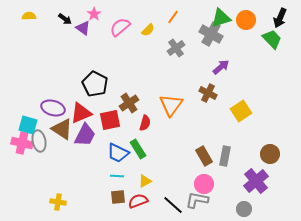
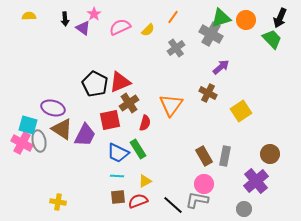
black arrow at (65, 19): rotated 48 degrees clockwise
pink semicircle at (120, 27): rotated 15 degrees clockwise
red triangle at (81, 113): moved 39 px right, 31 px up
pink cross at (22, 143): rotated 15 degrees clockwise
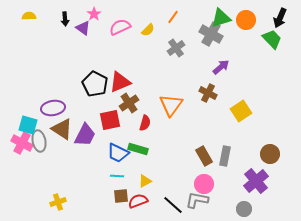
purple ellipse at (53, 108): rotated 25 degrees counterclockwise
green rectangle at (138, 149): rotated 42 degrees counterclockwise
brown square at (118, 197): moved 3 px right, 1 px up
yellow cross at (58, 202): rotated 28 degrees counterclockwise
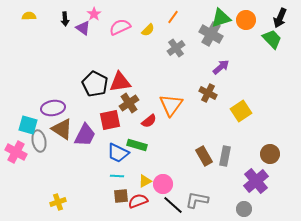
red triangle at (120, 82): rotated 15 degrees clockwise
red semicircle at (145, 123): moved 4 px right, 2 px up; rotated 35 degrees clockwise
pink cross at (22, 143): moved 6 px left, 9 px down
green rectangle at (138, 149): moved 1 px left, 4 px up
pink circle at (204, 184): moved 41 px left
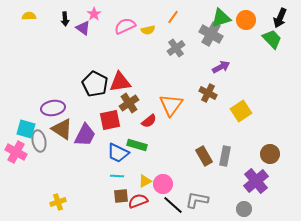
pink semicircle at (120, 27): moved 5 px right, 1 px up
yellow semicircle at (148, 30): rotated 32 degrees clockwise
purple arrow at (221, 67): rotated 12 degrees clockwise
cyan square at (28, 125): moved 2 px left, 4 px down
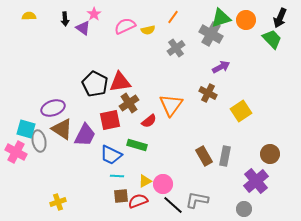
purple ellipse at (53, 108): rotated 10 degrees counterclockwise
blue trapezoid at (118, 153): moved 7 px left, 2 px down
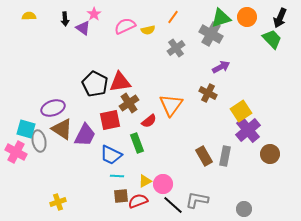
orange circle at (246, 20): moved 1 px right, 3 px up
green rectangle at (137, 145): moved 2 px up; rotated 54 degrees clockwise
purple cross at (256, 181): moved 8 px left, 51 px up
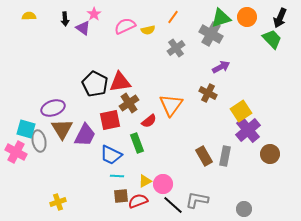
brown triangle at (62, 129): rotated 25 degrees clockwise
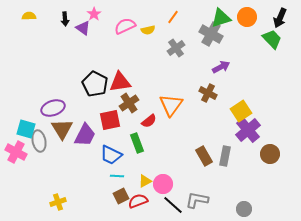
brown square at (121, 196): rotated 21 degrees counterclockwise
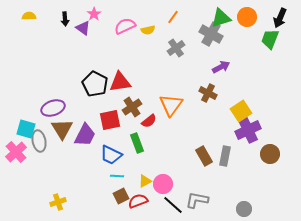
green trapezoid at (272, 39): moved 2 px left; rotated 115 degrees counterclockwise
brown cross at (129, 103): moved 3 px right, 4 px down
purple cross at (248, 130): rotated 15 degrees clockwise
pink cross at (16, 152): rotated 20 degrees clockwise
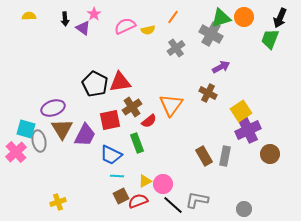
orange circle at (247, 17): moved 3 px left
